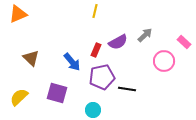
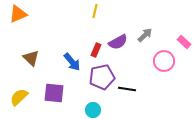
purple square: moved 3 px left; rotated 10 degrees counterclockwise
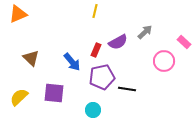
gray arrow: moved 3 px up
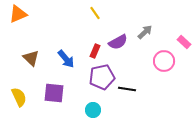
yellow line: moved 2 px down; rotated 48 degrees counterclockwise
red rectangle: moved 1 px left, 1 px down
blue arrow: moved 6 px left, 3 px up
yellow semicircle: rotated 108 degrees clockwise
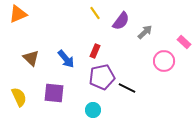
purple semicircle: moved 3 px right, 21 px up; rotated 24 degrees counterclockwise
black line: moved 1 px up; rotated 18 degrees clockwise
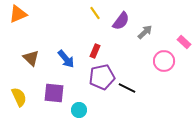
cyan circle: moved 14 px left
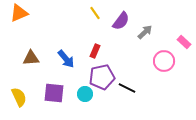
orange triangle: moved 1 px right, 1 px up
brown triangle: rotated 48 degrees counterclockwise
cyan circle: moved 6 px right, 16 px up
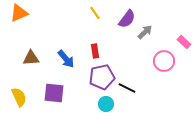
purple semicircle: moved 6 px right, 2 px up
red rectangle: rotated 32 degrees counterclockwise
cyan circle: moved 21 px right, 10 px down
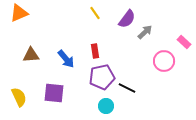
brown triangle: moved 3 px up
cyan circle: moved 2 px down
